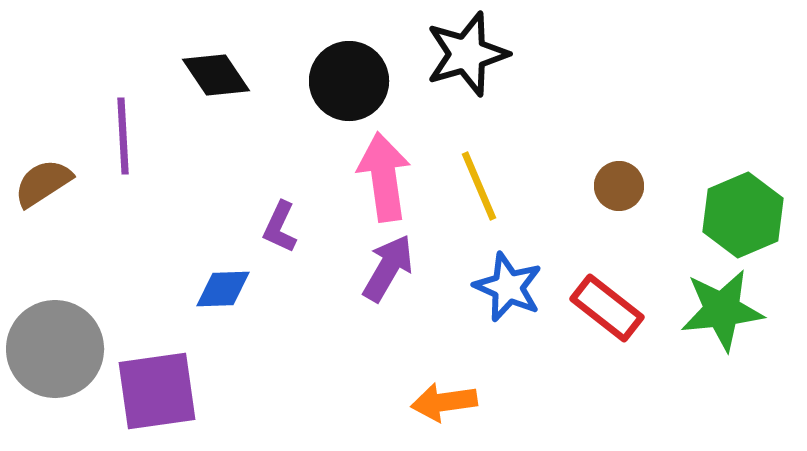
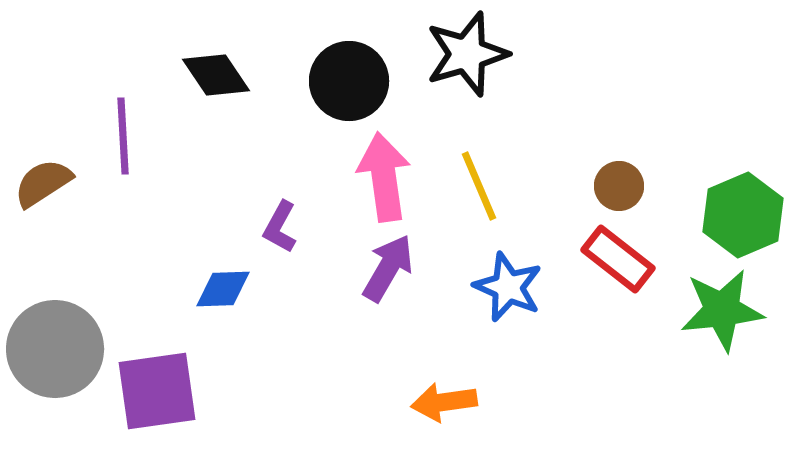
purple L-shape: rotated 4 degrees clockwise
red rectangle: moved 11 px right, 49 px up
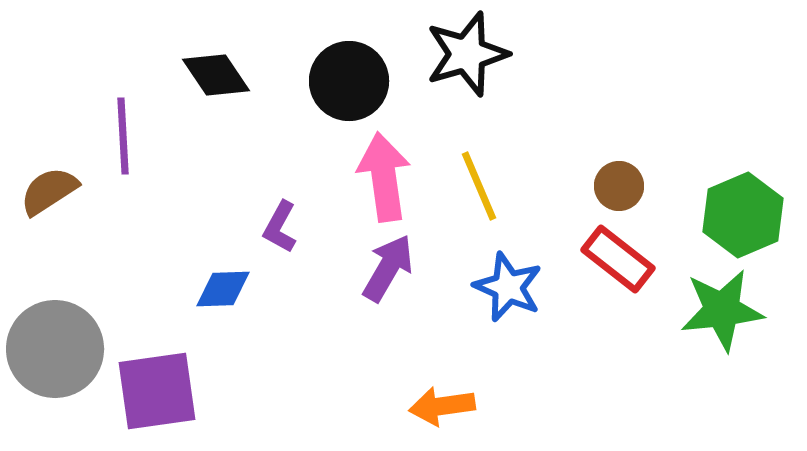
brown semicircle: moved 6 px right, 8 px down
orange arrow: moved 2 px left, 4 px down
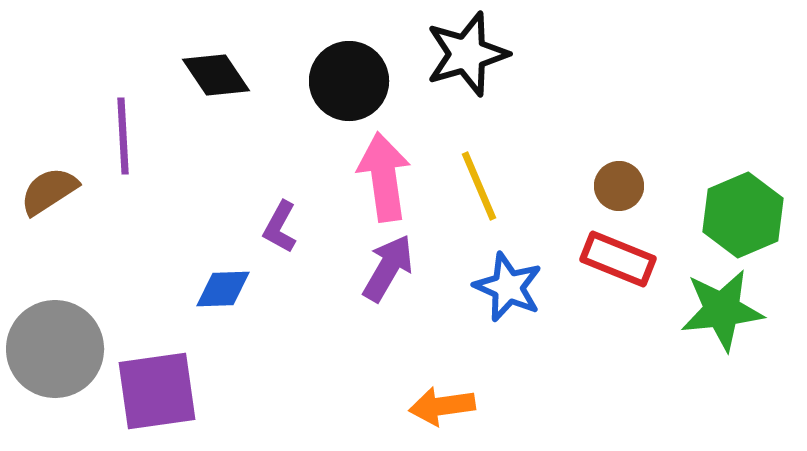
red rectangle: rotated 16 degrees counterclockwise
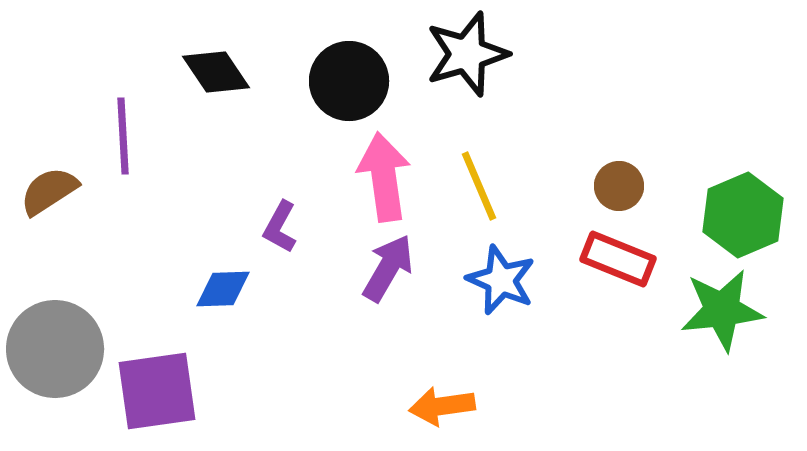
black diamond: moved 3 px up
blue star: moved 7 px left, 7 px up
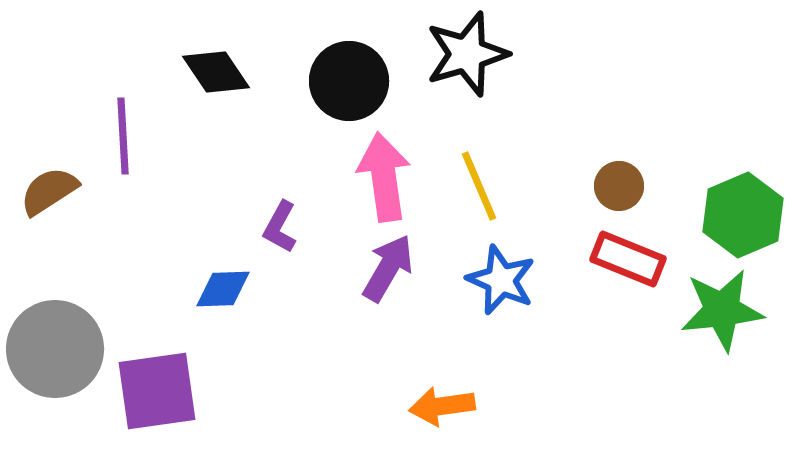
red rectangle: moved 10 px right
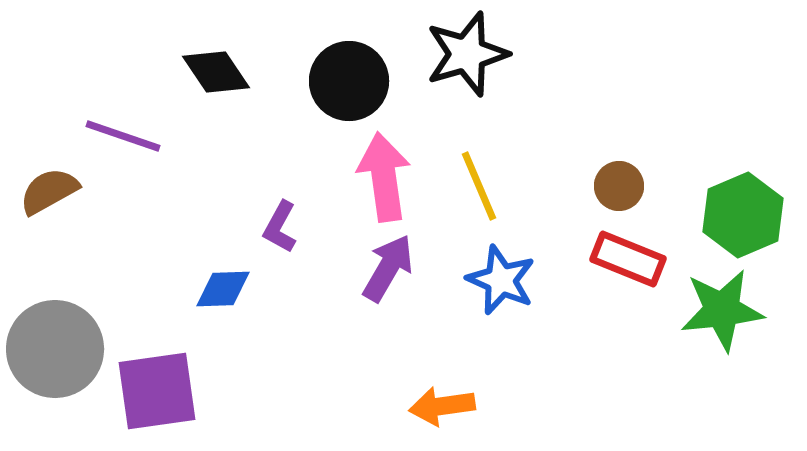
purple line: rotated 68 degrees counterclockwise
brown semicircle: rotated 4 degrees clockwise
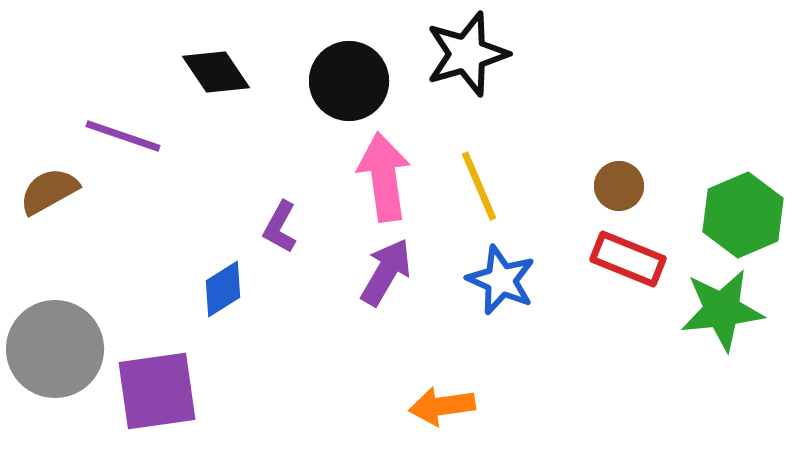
purple arrow: moved 2 px left, 4 px down
blue diamond: rotated 30 degrees counterclockwise
